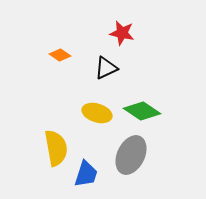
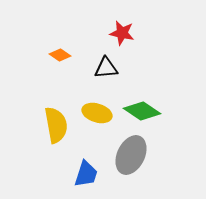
black triangle: rotated 20 degrees clockwise
yellow semicircle: moved 23 px up
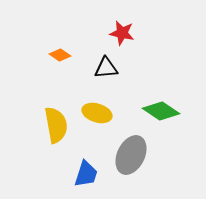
green diamond: moved 19 px right
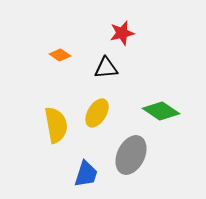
red star: rotated 25 degrees counterclockwise
yellow ellipse: rotated 76 degrees counterclockwise
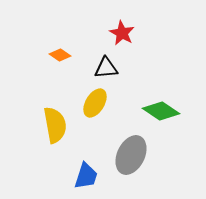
red star: rotated 30 degrees counterclockwise
yellow ellipse: moved 2 px left, 10 px up
yellow semicircle: moved 1 px left
blue trapezoid: moved 2 px down
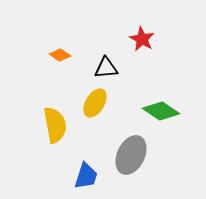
red star: moved 20 px right, 6 px down
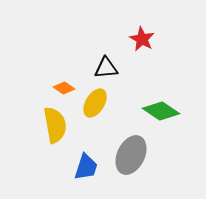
orange diamond: moved 4 px right, 33 px down
blue trapezoid: moved 9 px up
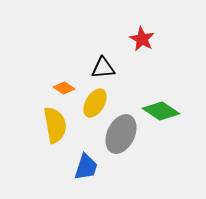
black triangle: moved 3 px left
gray ellipse: moved 10 px left, 21 px up
